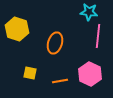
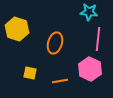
pink line: moved 3 px down
pink hexagon: moved 5 px up
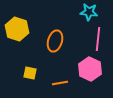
orange ellipse: moved 2 px up
orange line: moved 2 px down
